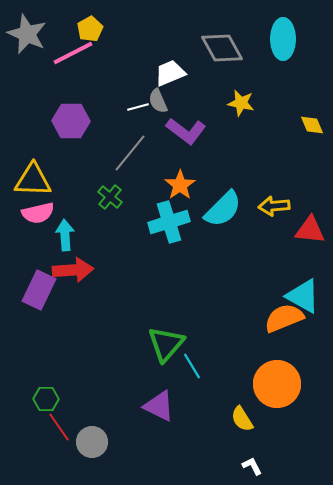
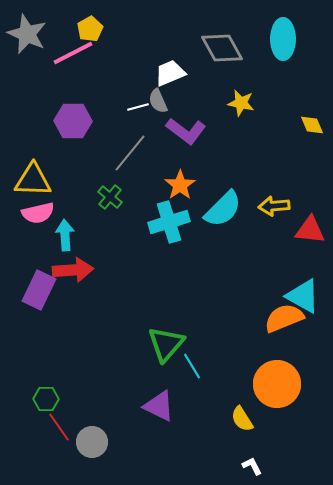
purple hexagon: moved 2 px right
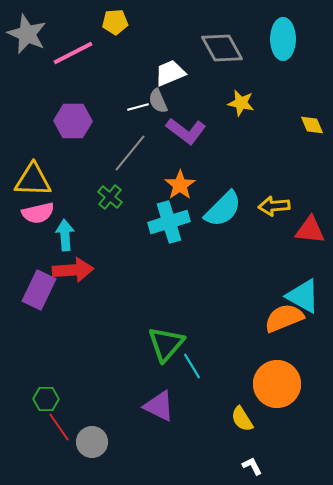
yellow pentagon: moved 25 px right, 7 px up; rotated 25 degrees clockwise
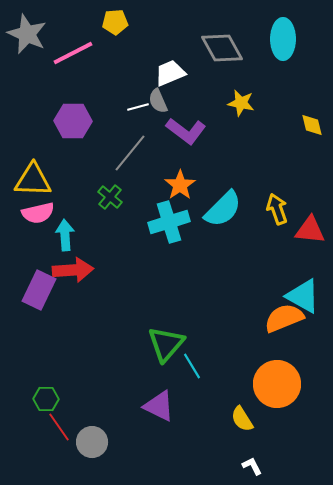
yellow diamond: rotated 10 degrees clockwise
yellow arrow: moved 3 px right, 3 px down; rotated 76 degrees clockwise
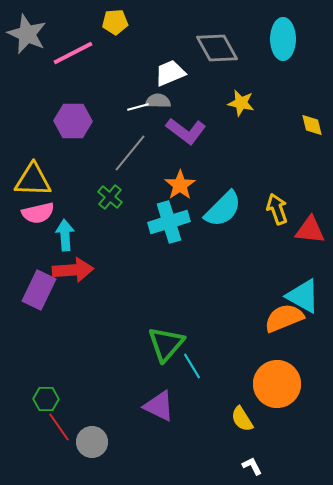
gray diamond: moved 5 px left
gray semicircle: rotated 115 degrees clockwise
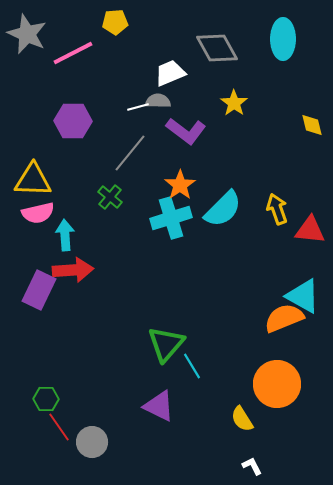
yellow star: moved 7 px left; rotated 24 degrees clockwise
cyan cross: moved 2 px right, 4 px up
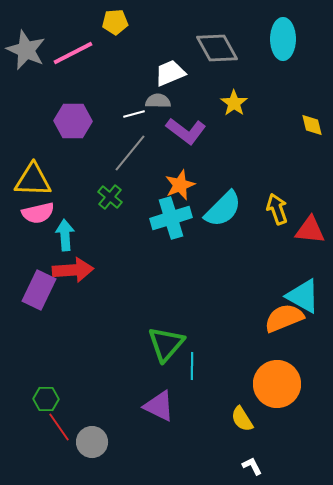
gray star: moved 1 px left, 16 px down
white line: moved 4 px left, 7 px down
orange star: rotated 12 degrees clockwise
cyan line: rotated 32 degrees clockwise
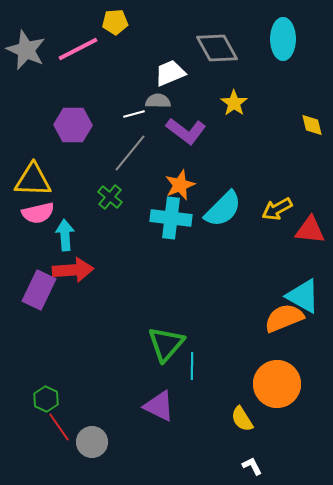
pink line: moved 5 px right, 4 px up
purple hexagon: moved 4 px down
yellow arrow: rotated 100 degrees counterclockwise
cyan cross: rotated 24 degrees clockwise
green hexagon: rotated 25 degrees clockwise
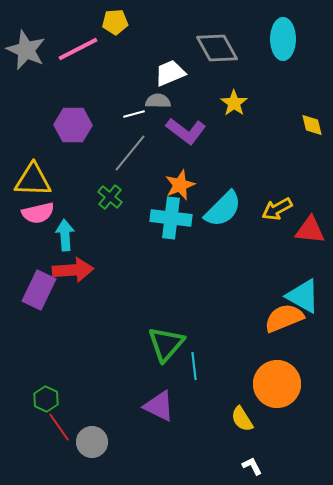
cyan line: moved 2 px right; rotated 8 degrees counterclockwise
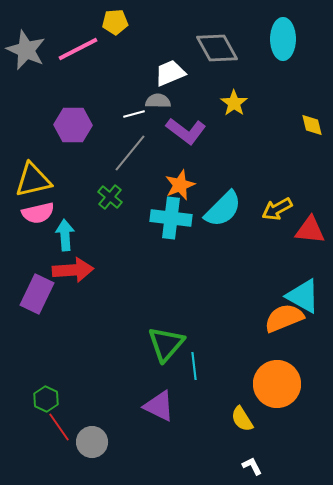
yellow triangle: rotated 15 degrees counterclockwise
purple rectangle: moved 2 px left, 4 px down
